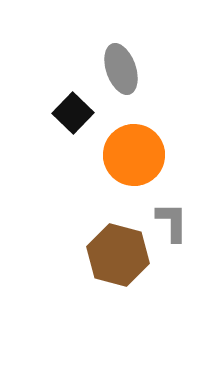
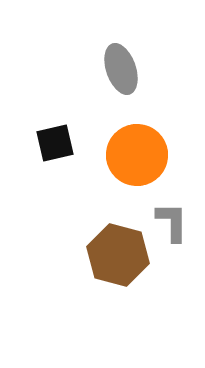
black square: moved 18 px left, 30 px down; rotated 33 degrees clockwise
orange circle: moved 3 px right
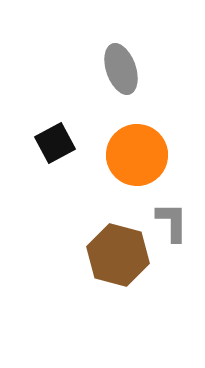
black square: rotated 15 degrees counterclockwise
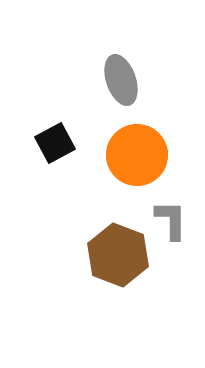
gray ellipse: moved 11 px down
gray L-shape: moved 1 px left, 2 px up
brown hexagon: rotated 6 degrees clockwise
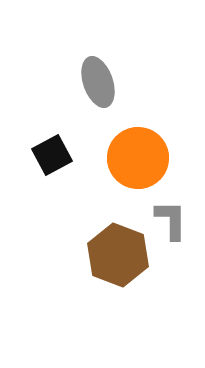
gray ellipse: moved 23 px left, 2 px down
black square: moved 3 px left, 12 px down
orange circle: moved 1 px right, 3 px down
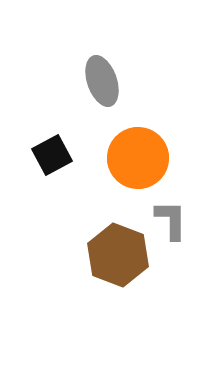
gray ellipse: moved 4 px right, 1 px up
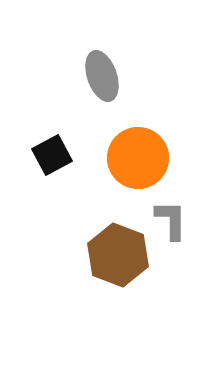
gray ellipse: moved 5 px up
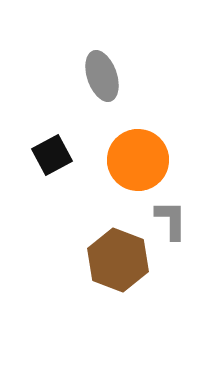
orange circle: moved 2 px down
brown hexagon: moved 5 px down
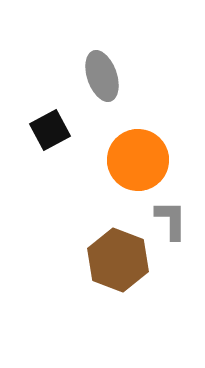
black square: moved 2 px left, 25 px up
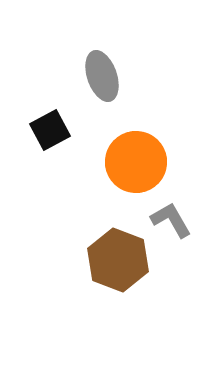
orange circle: moved 2 px left, 2 px down
gray L-shape: rotated 30 degrees counterclockwise
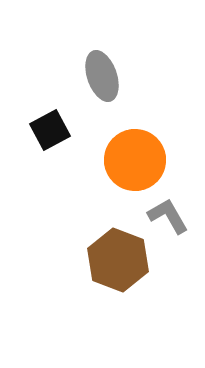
orange circle: moved 1 px left, 2 px up
gray L-shape: moved 3 px left, 4 px up
